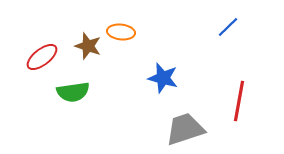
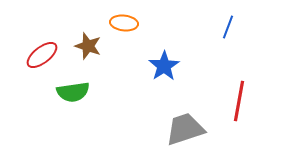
blue line: rotated 25 degrees counterclockwise
orange ellipse: moved 3 px right, 9 px up
red ellipse: moved 2 px up
blue star: moved 1 px right, 12 px up; rotated 24 degrees clockwise
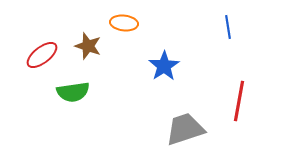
blue line: rotated 30 degrees counterclockwise
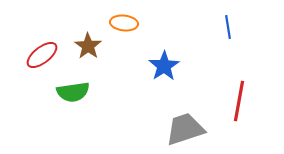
brown star: rotated 16 degrees clockwise
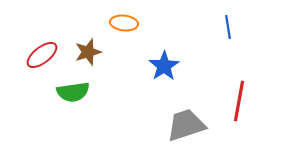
brown star: moved 6 px down; rotated 20 degrees clockwise
gray trapezoid: moved 1 px right, 4 px up
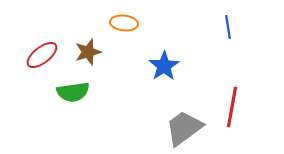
red line: moved 7 px left, 6 px down
gray trapezoid: moved 2 px left, 3 px down; rotated 18 degrees counterclockwise
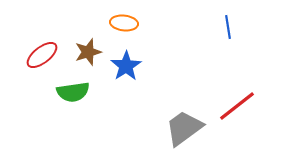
blue star: moved 38 px left
red line: moved 5 px right, 1 px up; rotated 42 degrees clockwise
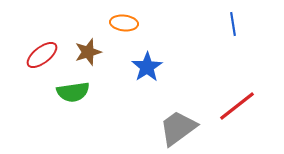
blue line: moved 5 px right, 3 px up
blue star: moved 21 px right, 1 px down
gray trapezoid: moved 6 px left
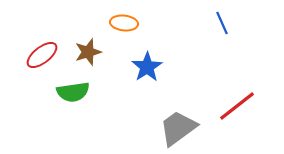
blue line: moved 11 px left, 1 px up; rotated 15 degrees counterclockwise
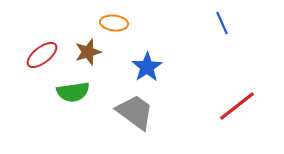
orange ellipse: moved 10 px left
gray trapezoid: moved 43 px left, 16 px up; rotated 72 degrees clockwise
